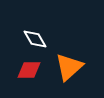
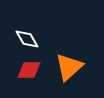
white diamond: moved 8 px left
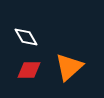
white diamond: moved 1 px left, 2 px up
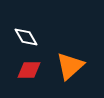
orange triangle: moved 1 px right, 1 px up
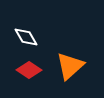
red diamond: rotated 35 degrees clockwise
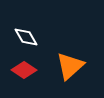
red diamond: moved 5 px left
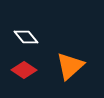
white diamond: rotated 10 degrees counterclockwise
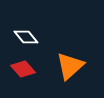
red diamond: moved 1 px left, 1 px up; rotated 15 degrees clockwise
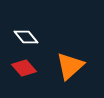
red diamond: moved 1 px right, 1 px up
